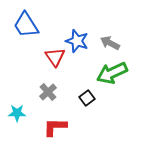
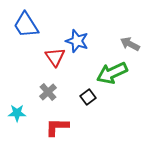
gray arrow: moved 20 px right, 1 px down
black square: moved 1 px right, 1 px up
red L-shape: moved 2 px right
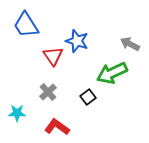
red triangle: moved 2 px left, 1 px up
red L-shape: rotated 35 degrees clockwise
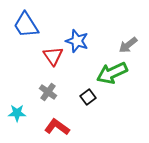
gray arrow: moved 2 px left, 1 px down; rotated 66 degrees counterclockwise
gray cross: rotated 12 degrees counterclockwise
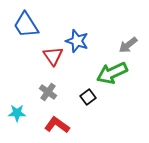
red L-shape: moved 2 px up
